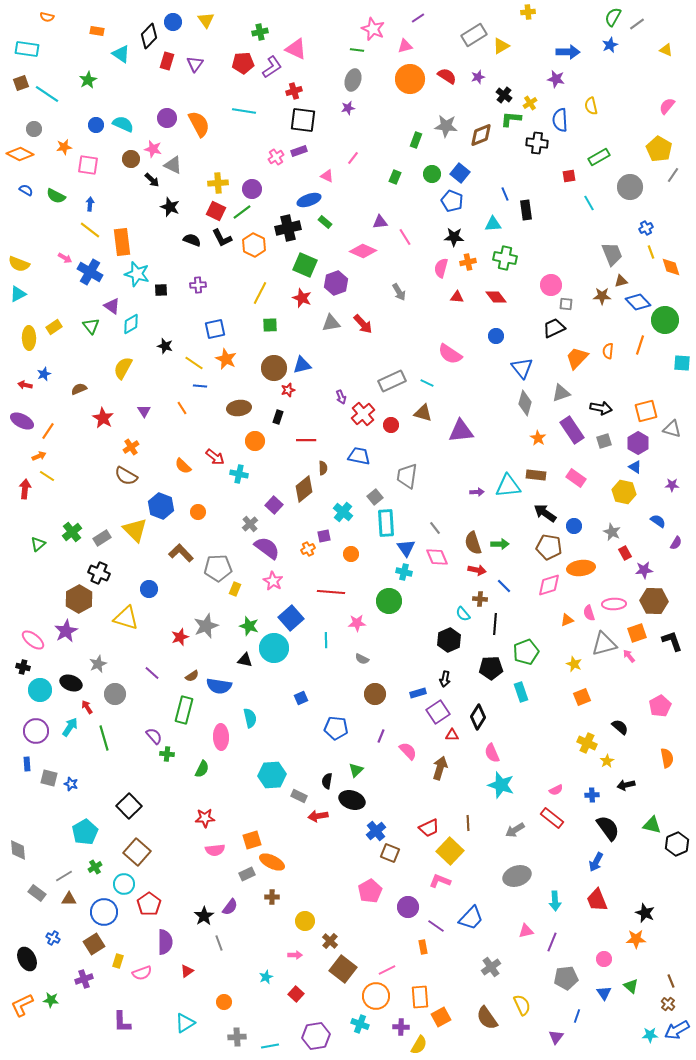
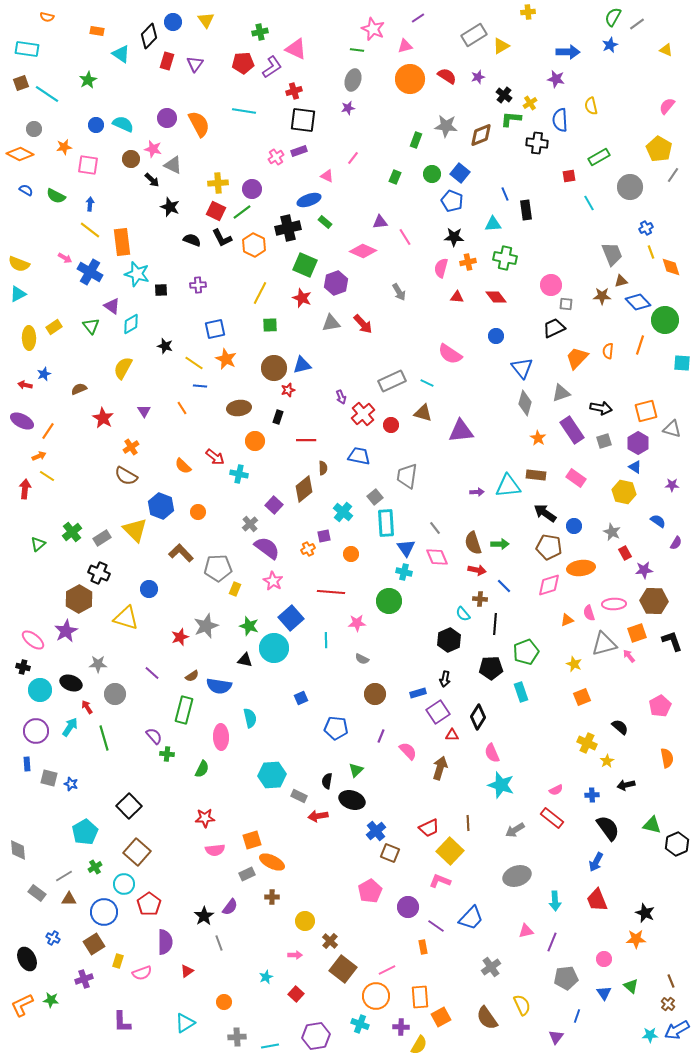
gray star at (98, 664): rotated 24 degrees clockwise
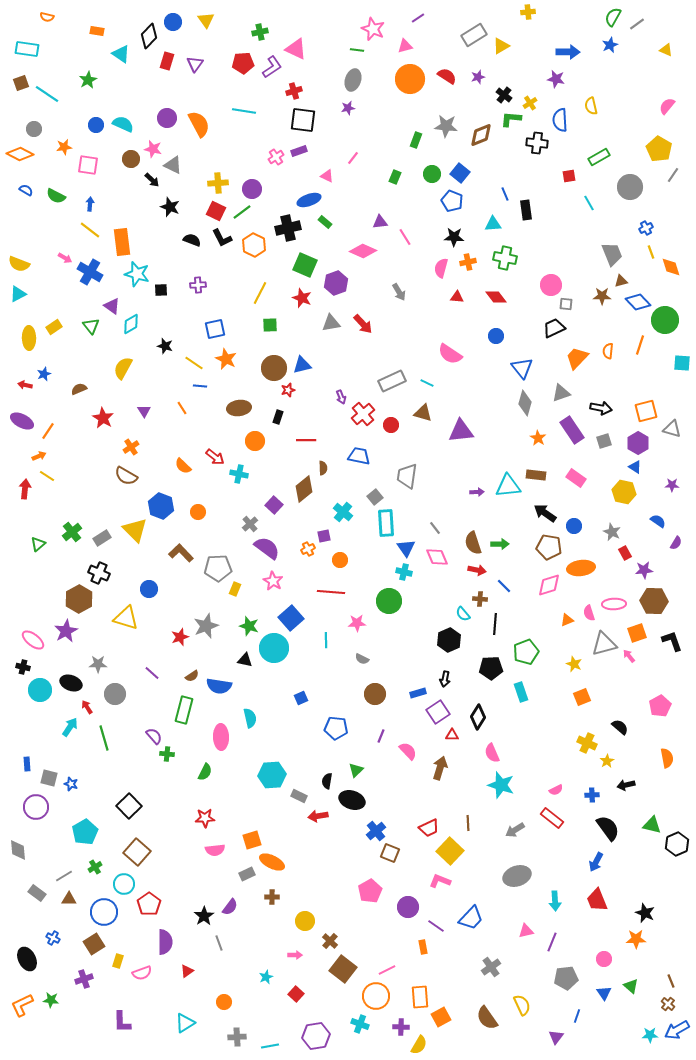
orange circle at (351, 554): moved 11 px left, 6 px down
purple circle at (36, 731): moved 76 px down
green semicircle at (202, 769): moved 3 px right, 3 px down
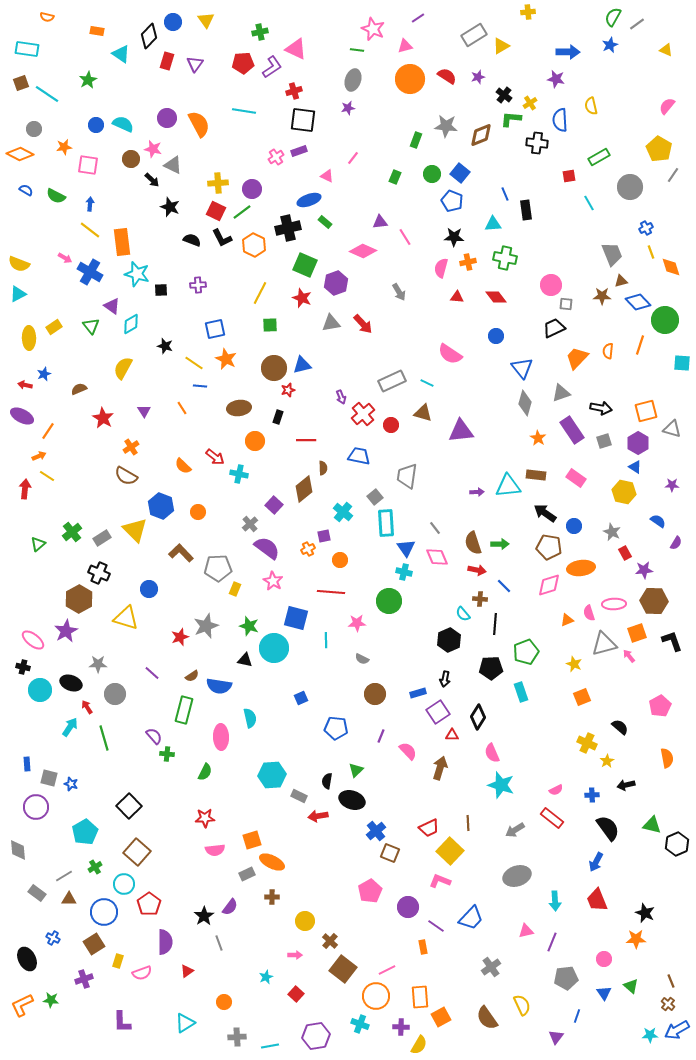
purple ellipse at (22, 421): moved 5 px up
blue square at (291, 618): moved 5 px right; rotated 35 degrees counterclockwise
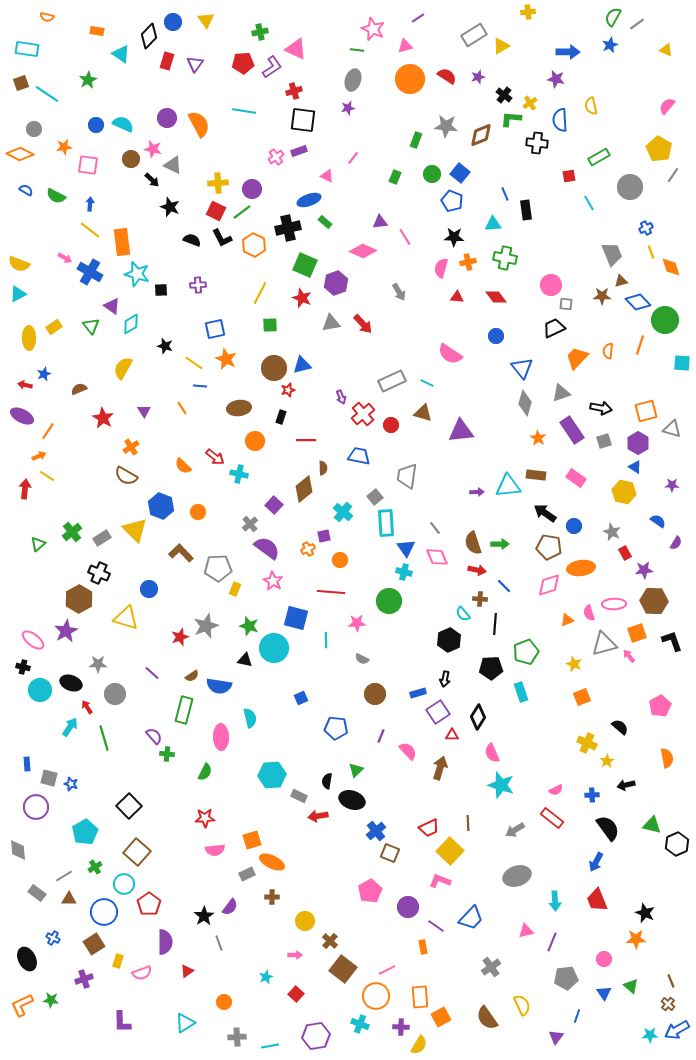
black rectangle at (278, 417): moved 3 px right
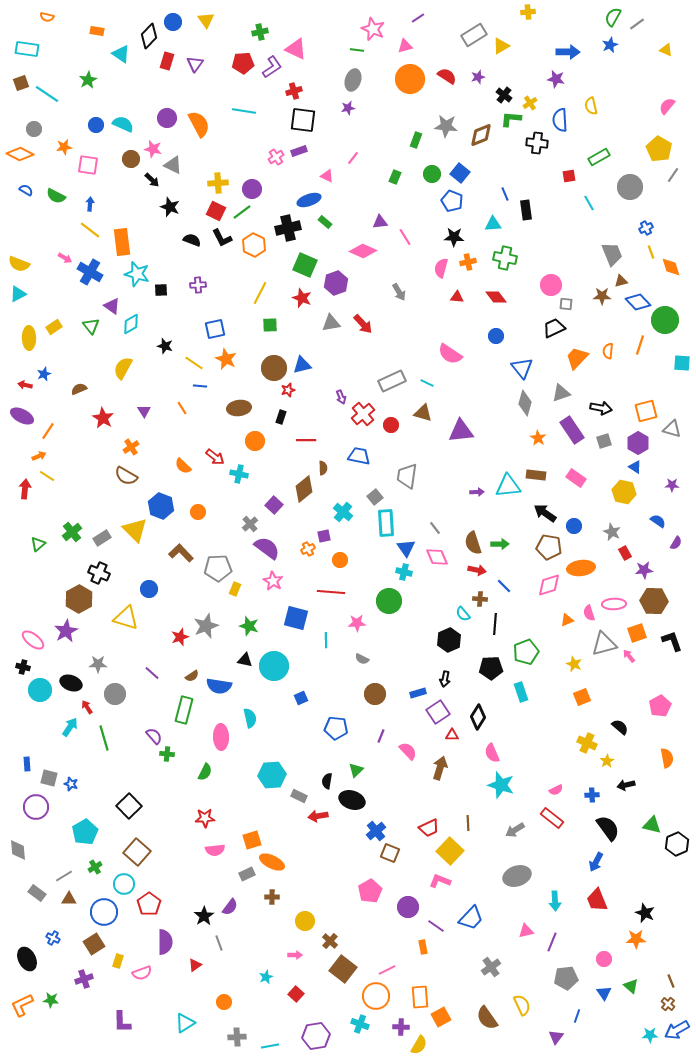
cyan circle at (274, 648): moved 18 px down
red triangle at (187, 971): moved 8 px right, 6 px up
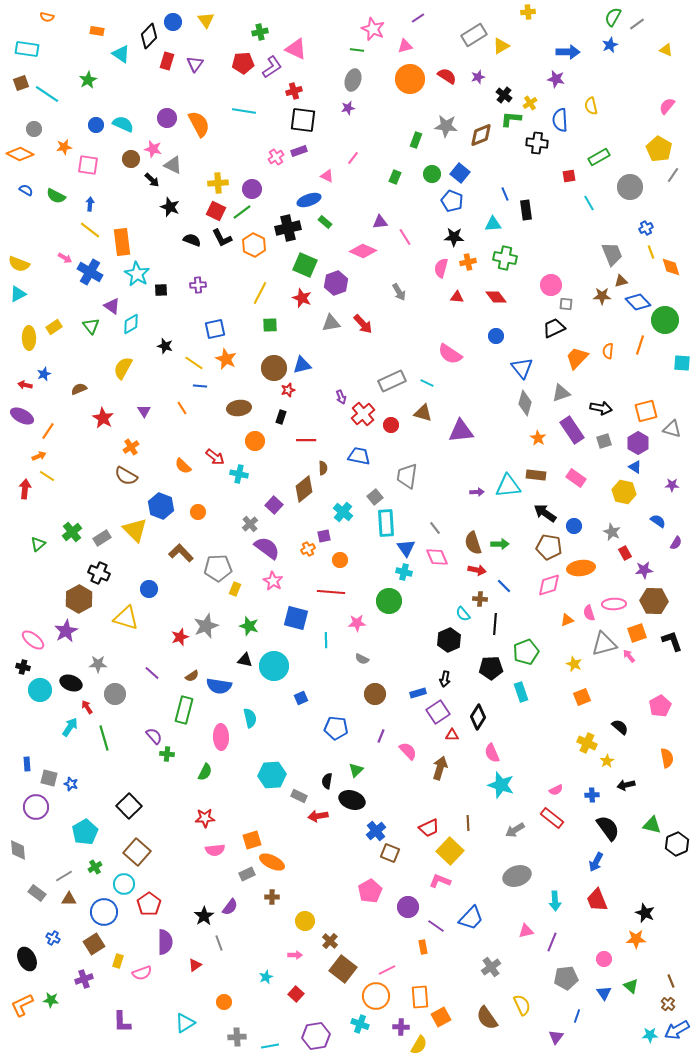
cyan star at (137, 274): rotated 15 degrees clockwise
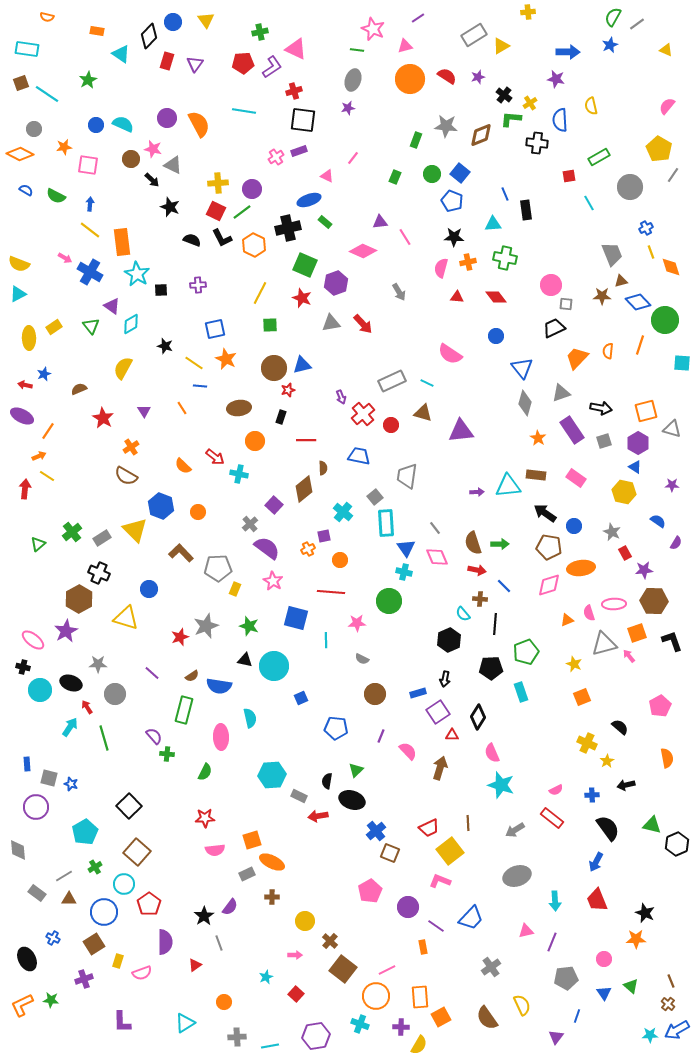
yellow square at (450, 851): rotated 8 degrees clockwise
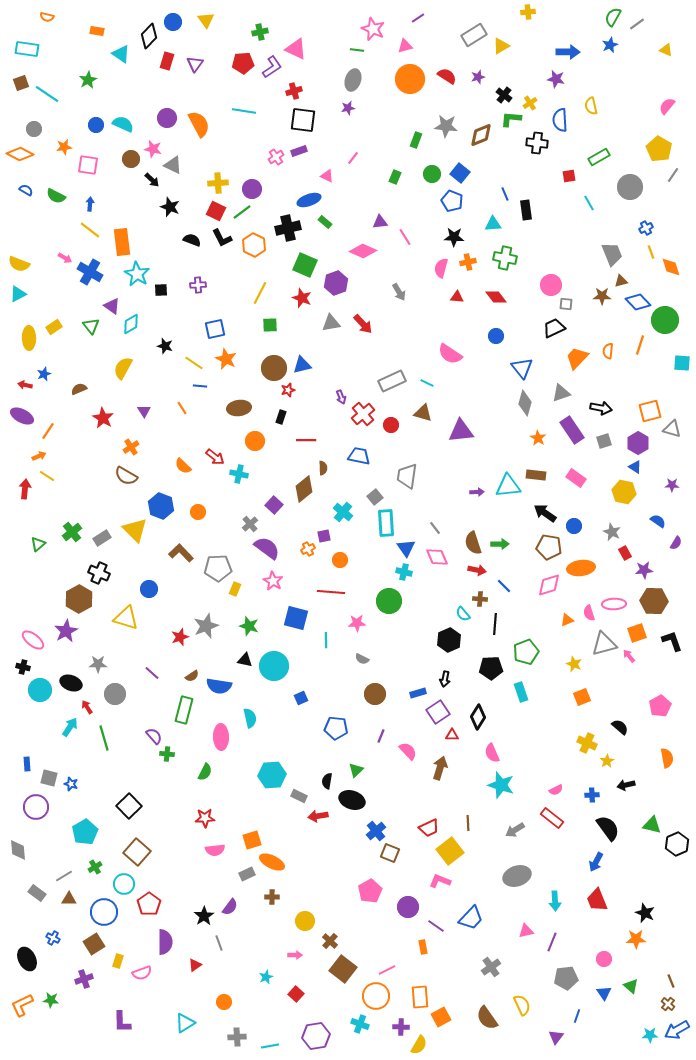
orange square at (646, 411): moved 4 px right
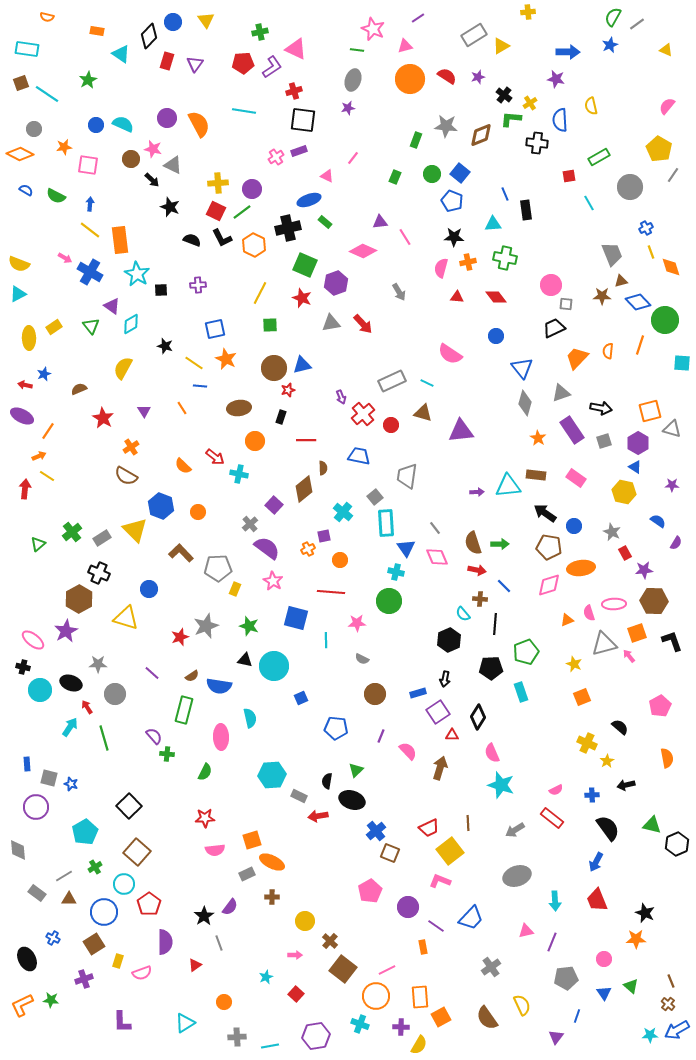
orange rectangle at (122, 242): moved 2 px left, 2 px up
cyan cross at (404, 572): moved 8 px left
